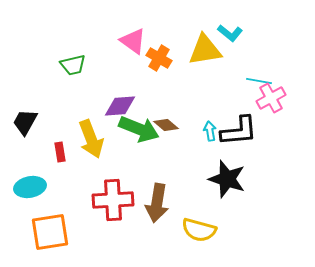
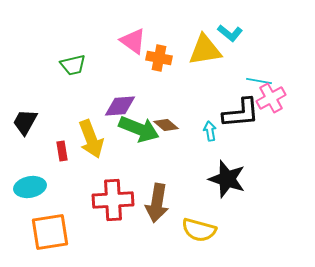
orange cross: rotated 20 degrees counterclockwise
black L-shape: moved 2 px right, 18 px up
red rectangle: moved 2 px right, 1 px up
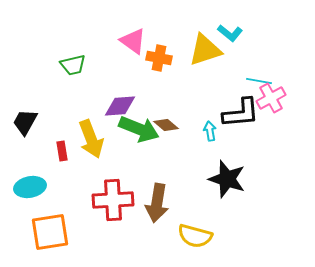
yellow triangle: rotated 9 degrees counterclockwise
yellow semicircle: moved 4 px left, 6 px down
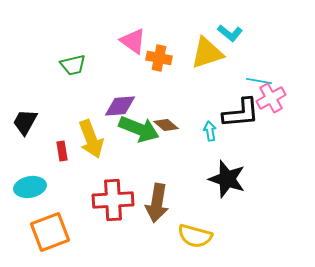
yellow triangle: moved 2 px right, 3 px down
orange square: rotated 12 degrees counterclockwise
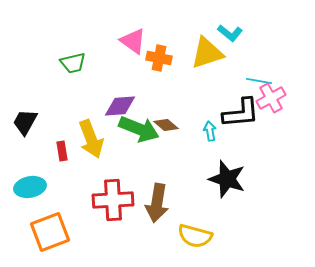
green trapezoid: moved 2 px up
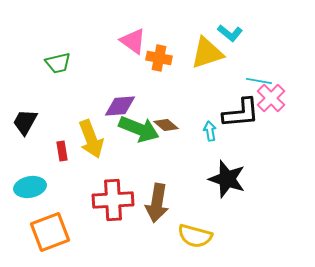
green trapezoid: moved 15 px left
pink cross: rotated 16 degrees counterclockwise
